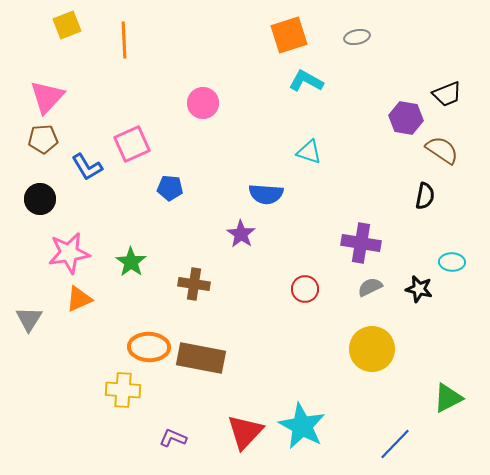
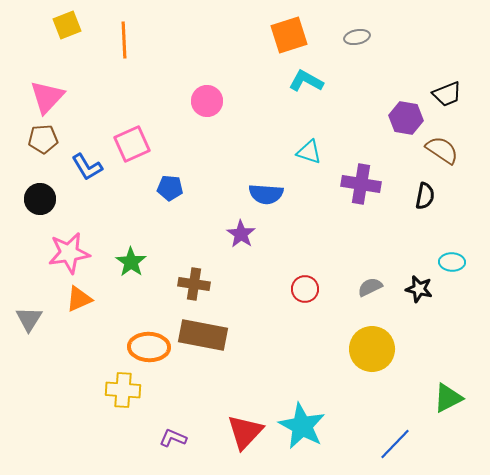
pink circle: moved 4 px right, 2 px up
purple cross: moved 59 px up
brown rectangle: moved 2 px right, 23 px up
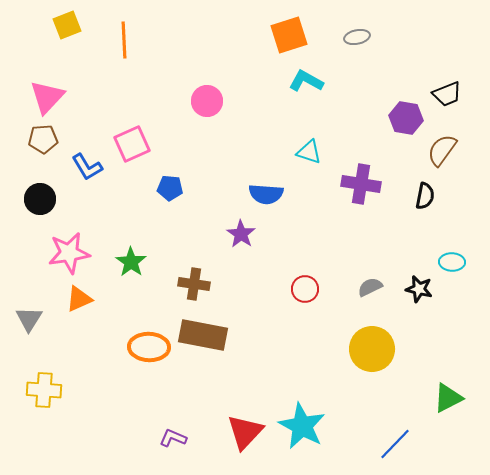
brown semicircle: rotated 88 degrees counterclockwise
yellow cross: moved 79 px left
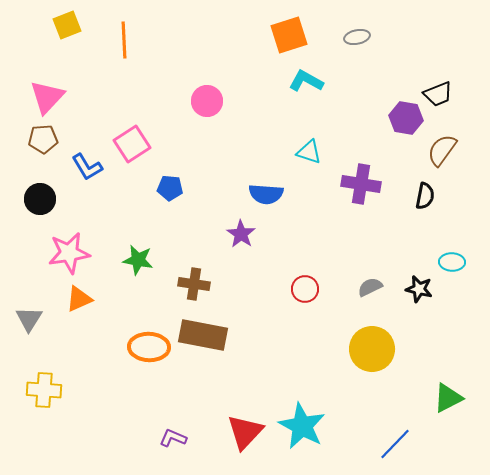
black trapezoid: moved 9 px left
pink square: rotated 9 degrees counterclockwise
green star: moved 7 px right, 2 px up; rotated 24 degrees counterclockwise
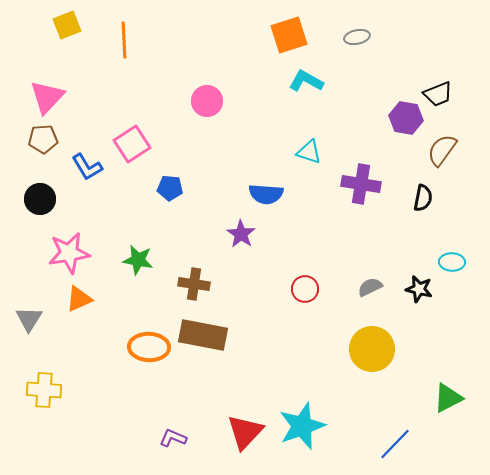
black semicircle: moved 2 px left, 2 px down
cyan star: rotated 24 degrees clockwise
